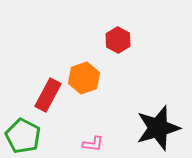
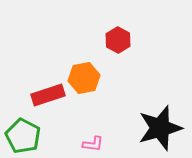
orange hexagon: rotated 8 degrees clockwise
red rectangle: rotated 44 degrees clockwise
black star: moved 2 px right
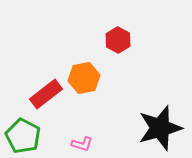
red rectangle: moved 2 px left, 1 px up; rotated 20 degrees counterclockwise
pink L-shape: moved 11 px left; rotated 10 degrees clockwise
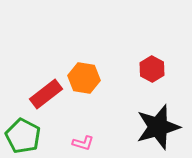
red hexagon: moved 34 px right, 29 px down
orange hexagon: rotated 20 degrees clockwise
black star: moved 2 px left, 1 px up
pink L-shape: moved 1 px right, 1 px up
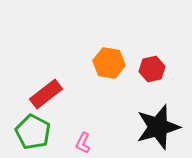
red hexagon: rotated 20 degrees clockwise
orange hexagon: moved 25 px right, 15 px up
green pentagon: moved 10 px right, 4 px up
pink L-shape: rotated 100 degrees clockwise
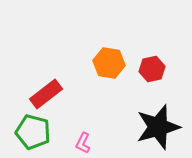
green pentagon: rotated 12 degrees counterclockwise
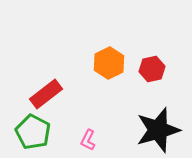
orange hexagon: rotated 24 degrees clockwise
black star: moved 3 px down
green pentagon: rotated 12 degrees clockwise
pink L-shape: moved 5 px right, 3 px up
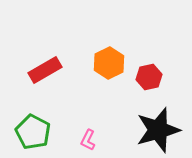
red hexagon: moved 3 px left, 8 px down
red rectangle: moved 1 px left, 24 px up; rotated 8 degrees clockwise
